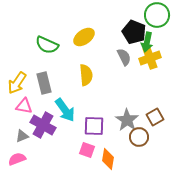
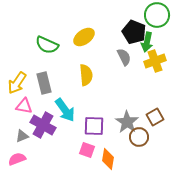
yellow cross: moved 5 px right, 3 px down
gray star: moved 2 px down
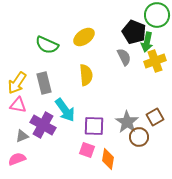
pink triangle: moved 6 px left, 1 px up
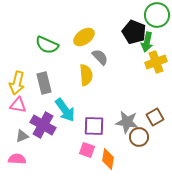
gray semicircle: moved 24 px left; rotated 18 degrees counterclockwise
yellow cross: moved 1 px right, 1 px down
yellow arrow: rotated 20 degrees counterclockwise
gray star: rotated 25 degrees counterclockwise
pink semicircle: rotated 24 degrees clockwise
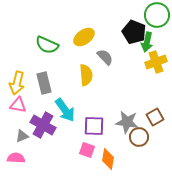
gray semicircle: moved 5 px right
pink semicircle: moved 1 px left, 1 px up
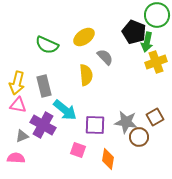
gray rectangle: moved 3 px down
cyan arrow: rotated 15 degrees counterclockwise
gray star: moved 1 px left
purple square: moved 1 px right, 1 px up
pink square: moved 9 px left
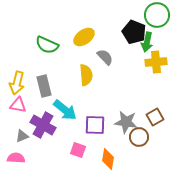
yellow cross: rotated 15 degrees clockwise
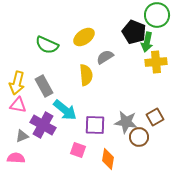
gray semicircle: rotated 78 degrees counterclockwise
gray rectangle: rotated 15 degrees counterclockwise
